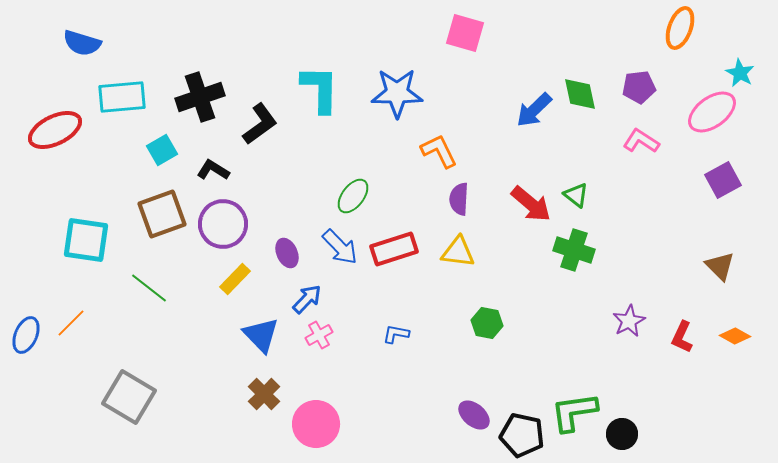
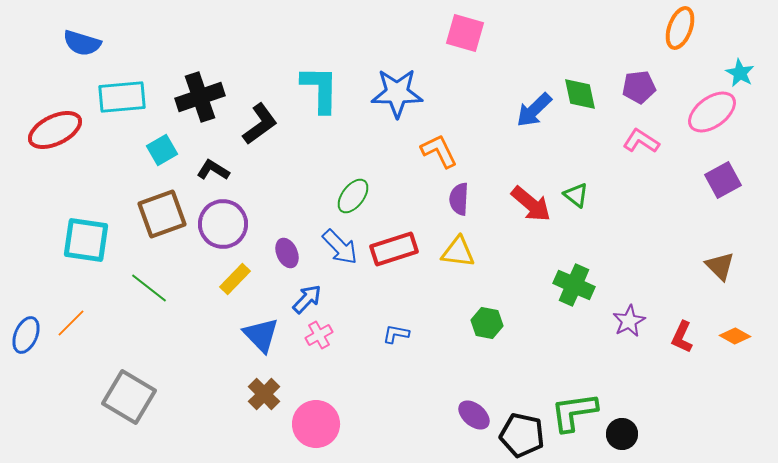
green cross at (574, 250): moved 35 px down; rotated 6 degrees clockwise
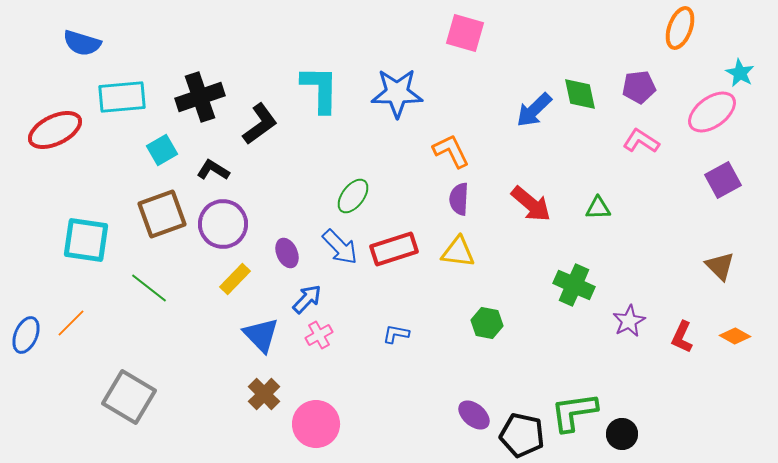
orange L-shape at (439, 151): moved 12 px right
green triangle at (576, 195): moved 22 px right, 13 px down; rotated 40 degrees counterclockwise
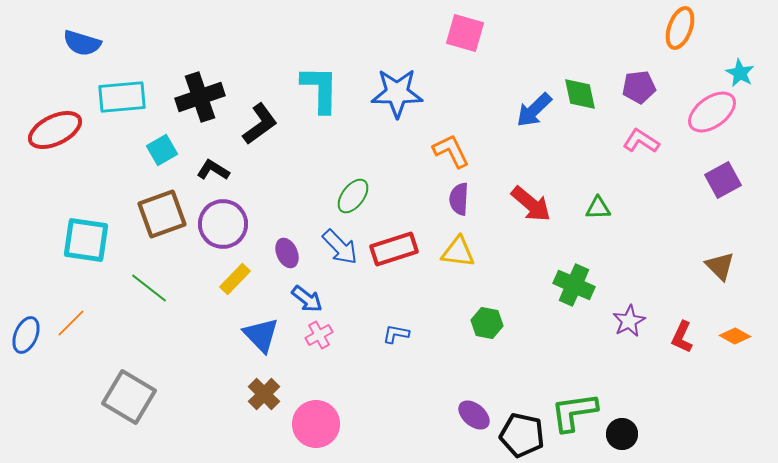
blue arrow at (307, 299): rotated 84 degrees clockwise
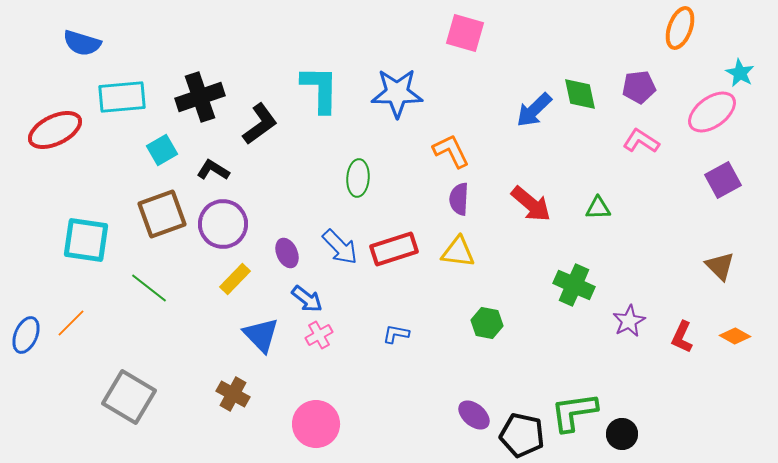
green ellipse at (353, 196): moved 5 px right, 18 px up; rotated 33 degrees counterclockwise
brown cross at (264, 394): moved 31 px left; rotated 16 degrees counterclockwise
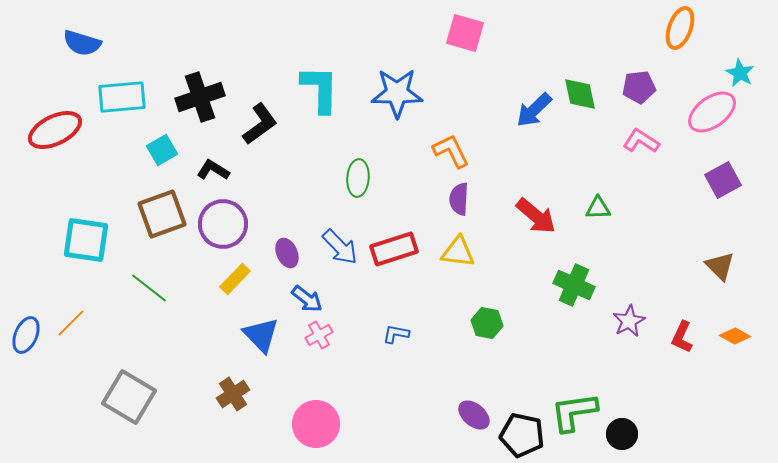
red arrow at (531, 204): moved 5 px right, 12 px down
brown cross at (233, 394): rotated 28 degrees clockwise
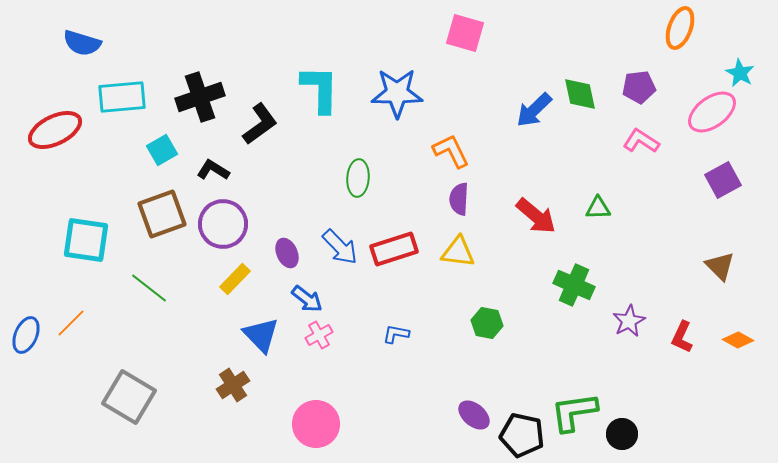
orange diamond at (735, 336): moved 3 px right, 4 px down
brown cross at (233, 394): moved 9 px up
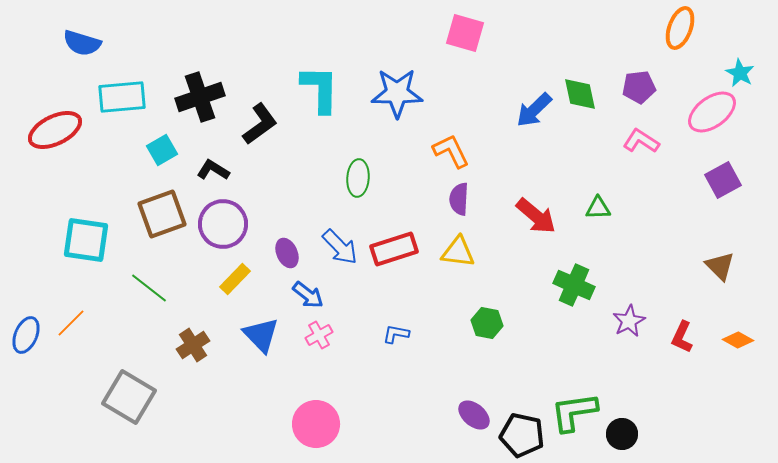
blue arrow at (307, 299): moved 1 px right, 4 px up
brown cross at (233, 385): moved 40 px left, 40 px up
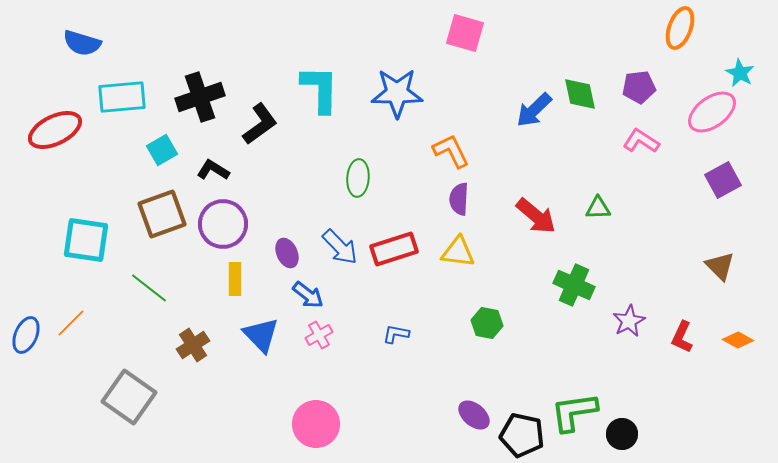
yellow rectangle at (235, 279): rotated 44 degrees counterclockwise
gray square at (129, 397): rotated 4 degrees clockwise
